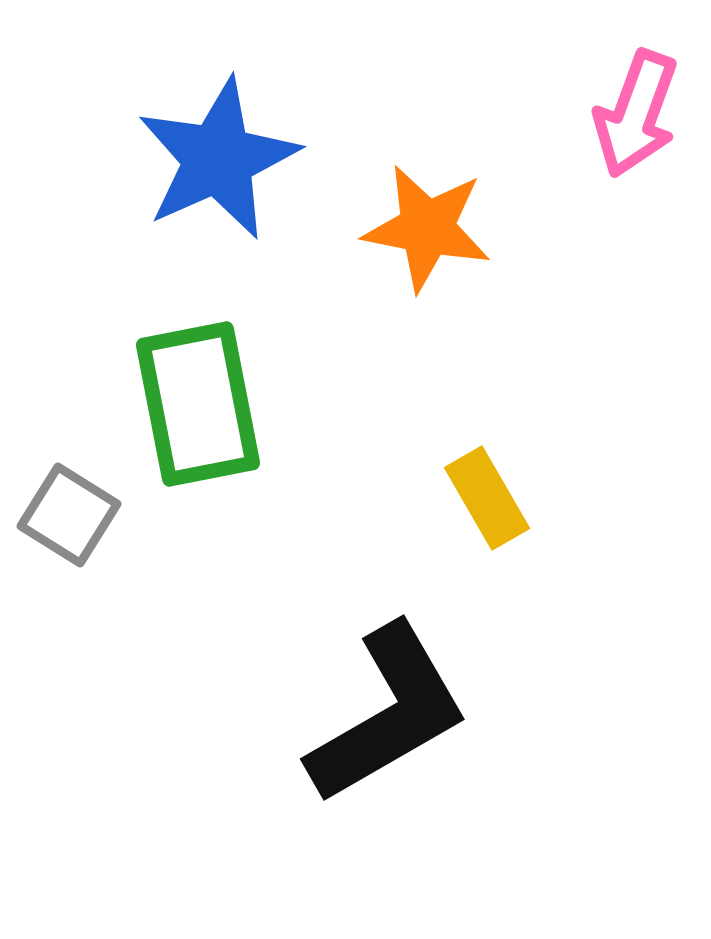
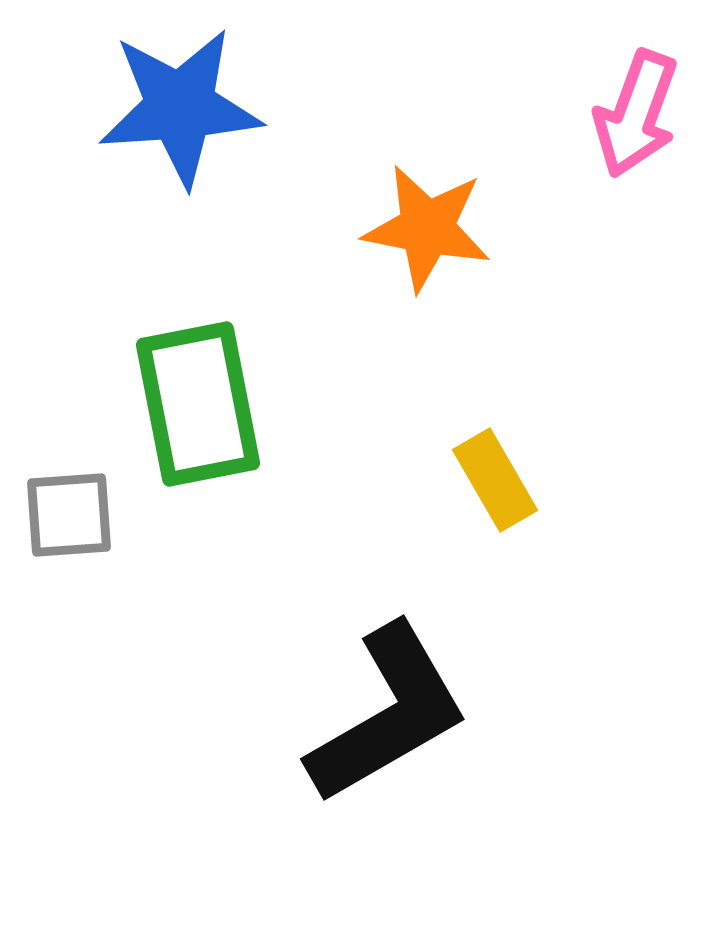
blue star: moved 38 px left, 52 px up; rotated 20 degrees clockwise
yellow rectangle: moved 8 px right, 18 px up
gray square: rotated 36 degrees counterclockwise
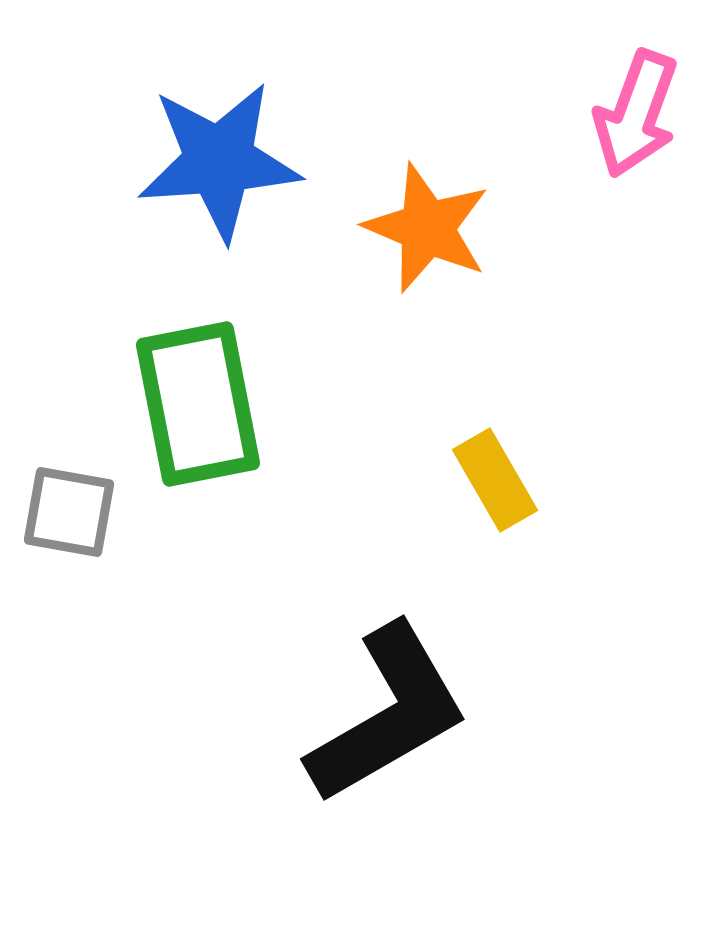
blue star: moved 39 px right, 54 px down
orange star: rotated 12 degrees clockwise
gray square: moved 3 px up; rotated 14 degrees clockwise
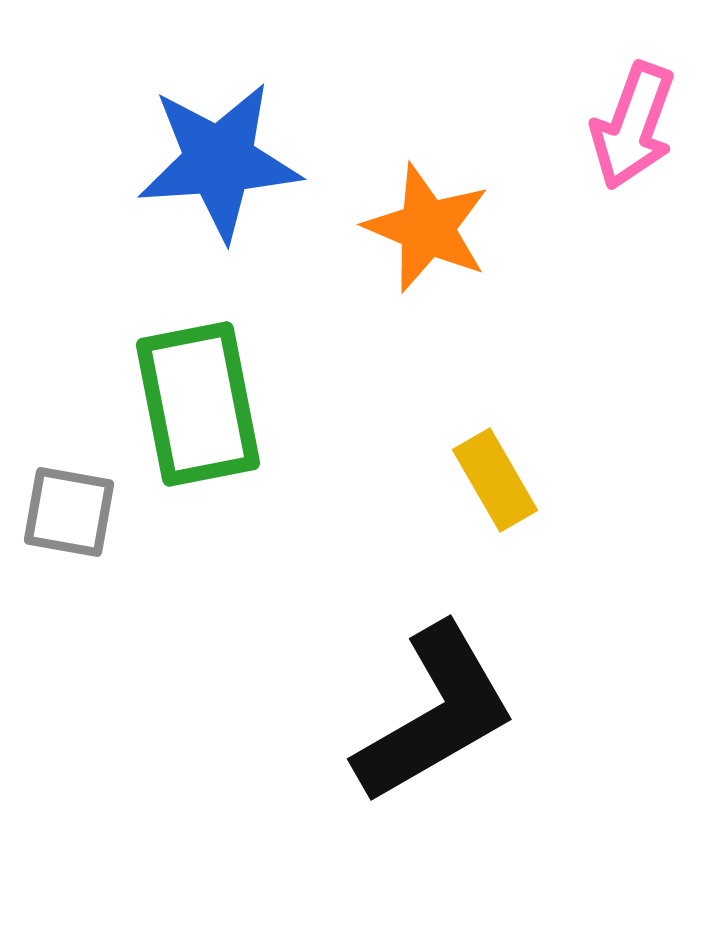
pink arrow: moved 3 px left, 12 px down
black L-shape: moved 47 px right
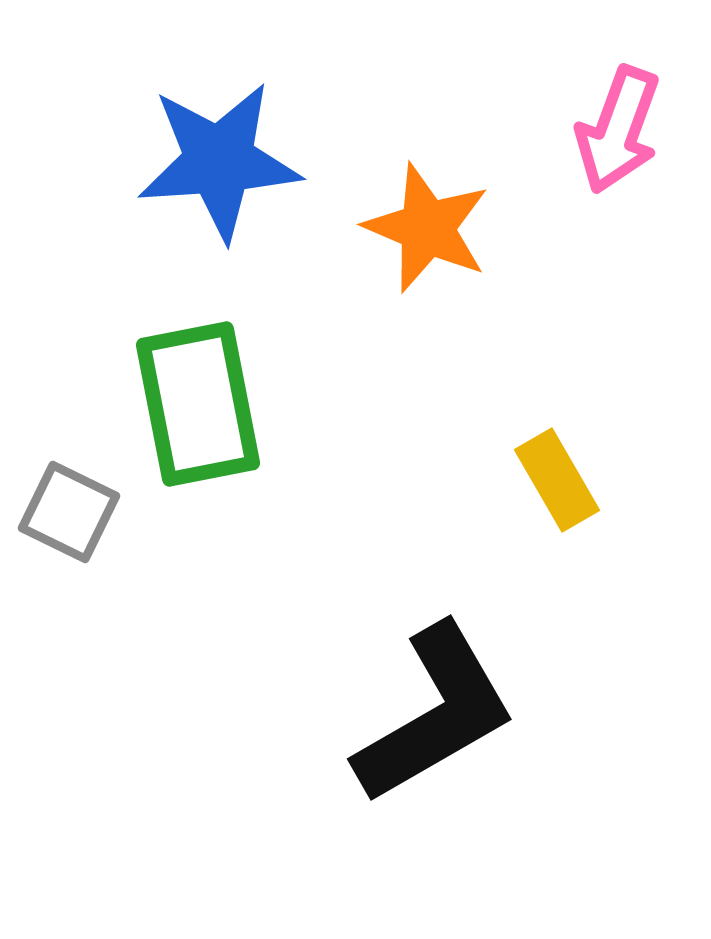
pink arrow: moved 15 px left, 4 px down
yellow rectangle: moved 62 px right
gray square: rotated 16 degrees clockwise
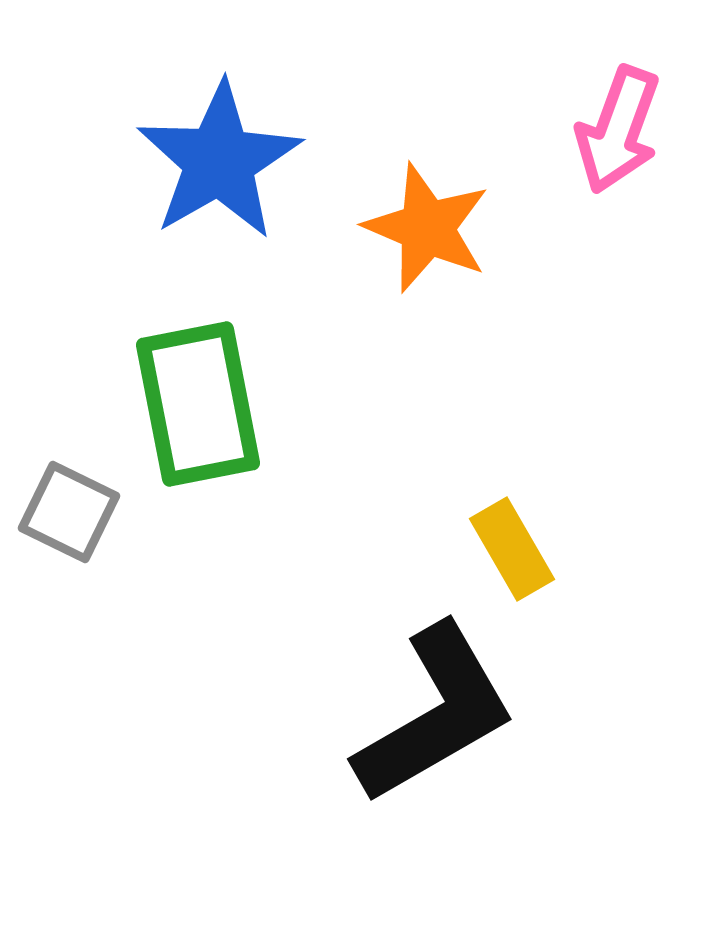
blue star: rotated 26 degrees counterclockwise
yellow rectangle: moved 45 px left, 69 px down
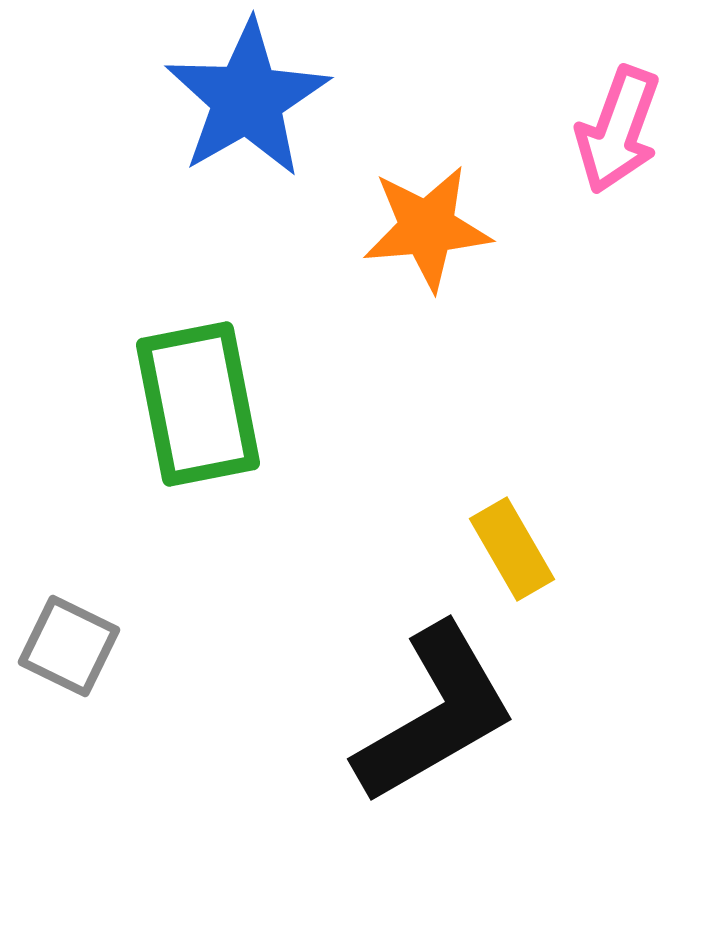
blue star: moved 28 px right, 62 px up
orange star: rotated 28 degrees counterclockwise
gray square: moved 134 px down
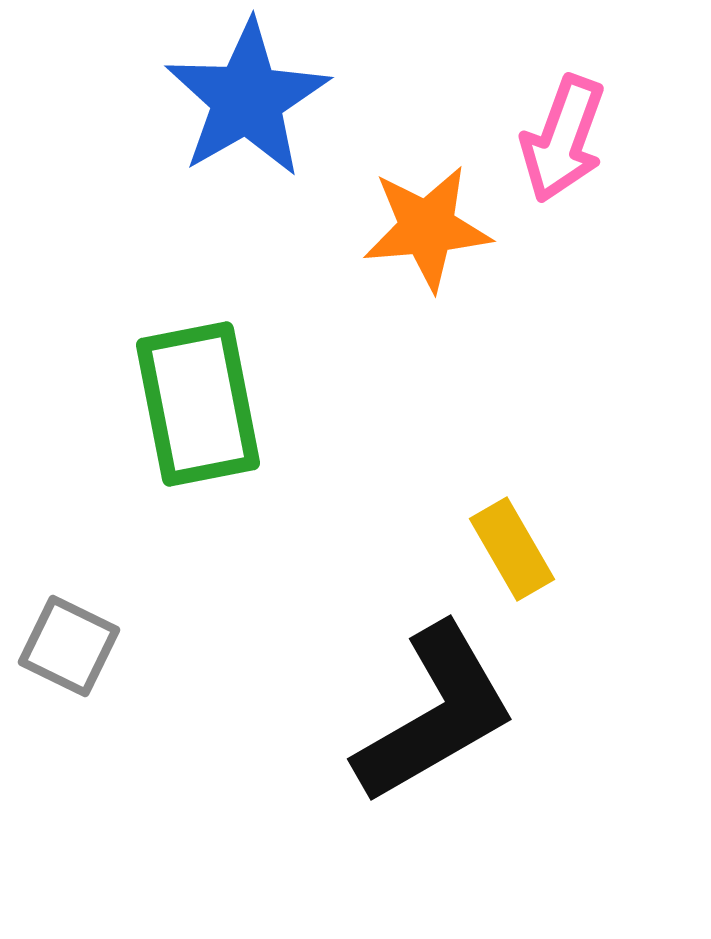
pink arrow: moved 55 px left, 9 px down
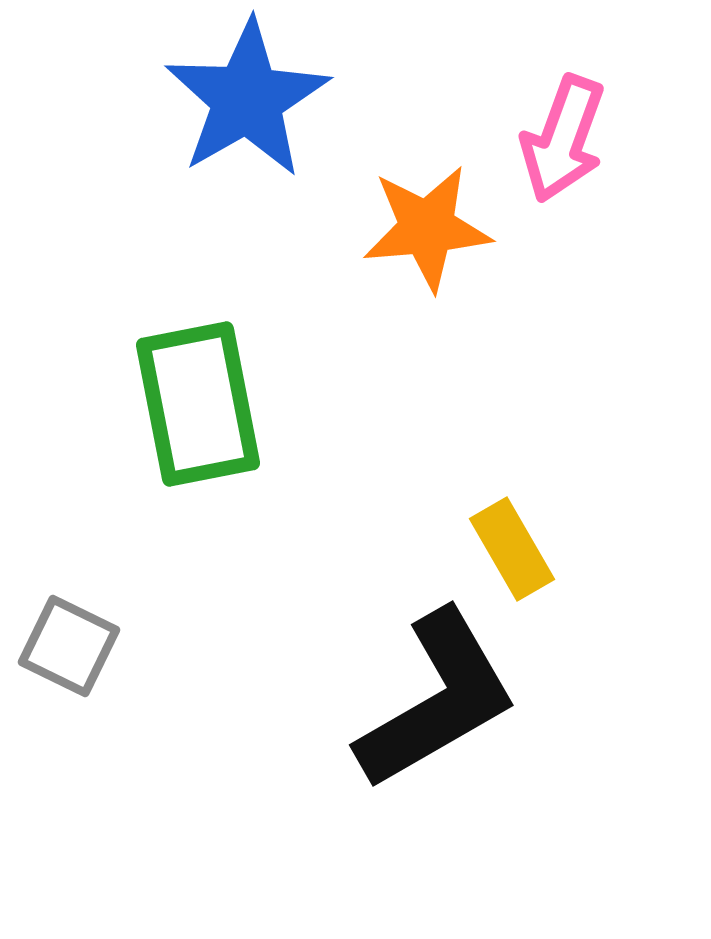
black L-shape: moved 2 px right, 14 px up
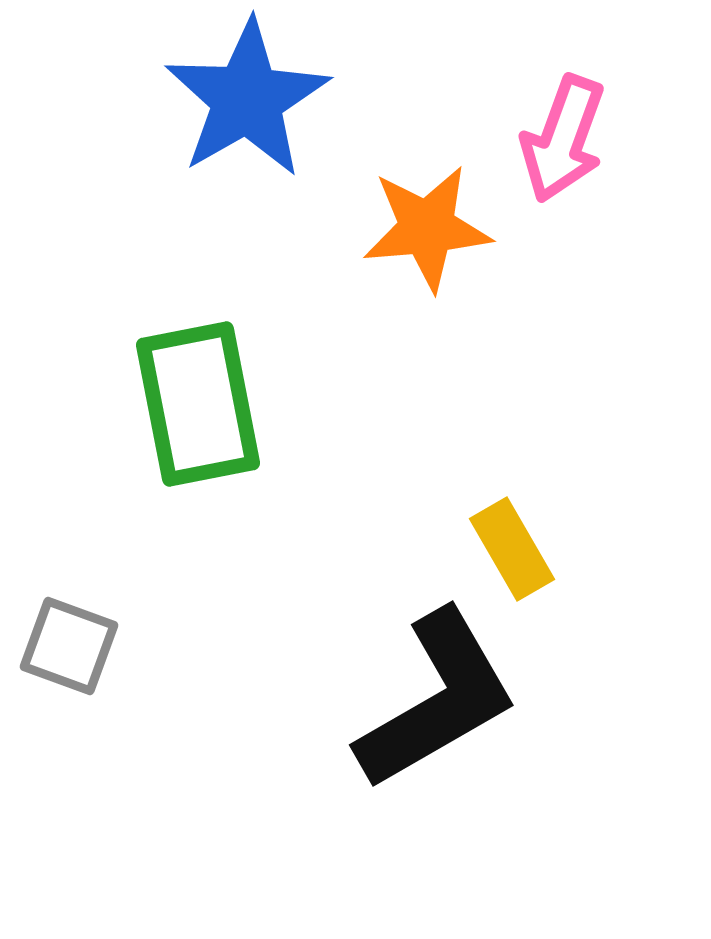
gray square: rotated 6 degrees counterclockwise
